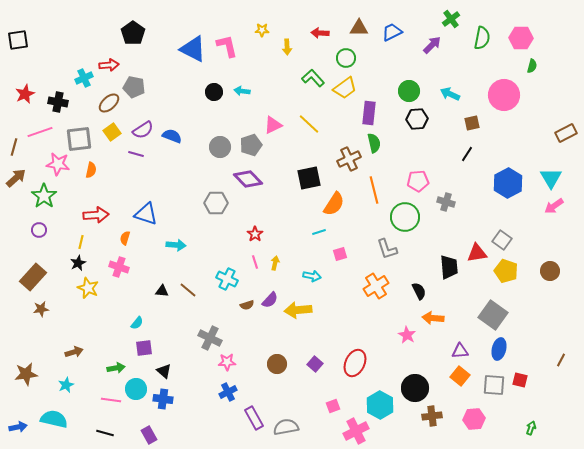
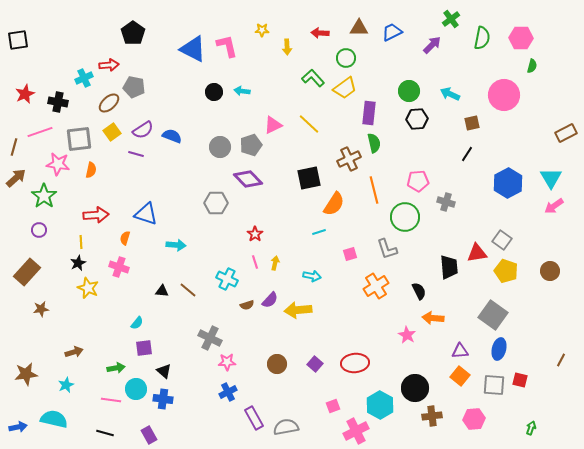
yellow line at (81, 242): rotated 16 degrees counterclockwise
pink square at (340, 254): moved 10 px right
brown rectangle at (33, 277): moved 6 px left, 5 px up
red ellipse at (355, 363): rotated 60 degrees clockwise
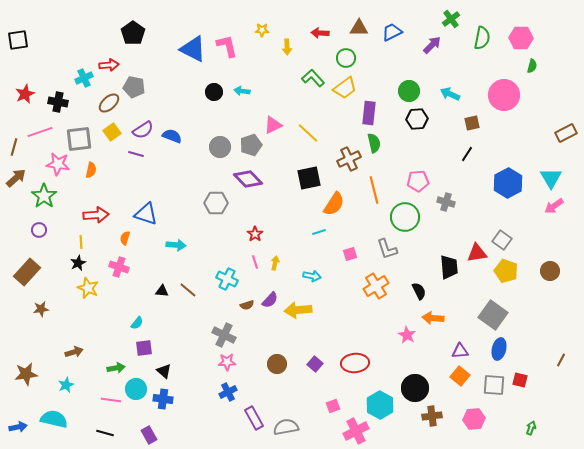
yellow line at (309, 124): moved 1 px left, 9 px down
gray cross at (210, 338): moved 14 px right, 3 px up
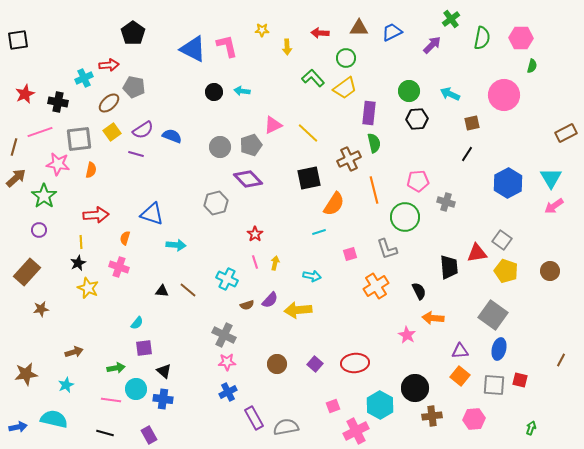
gray hexagon at (216, 203): rotated 15 degrees counterclockwise
blue triangle at (146, 214): moved 6 px right
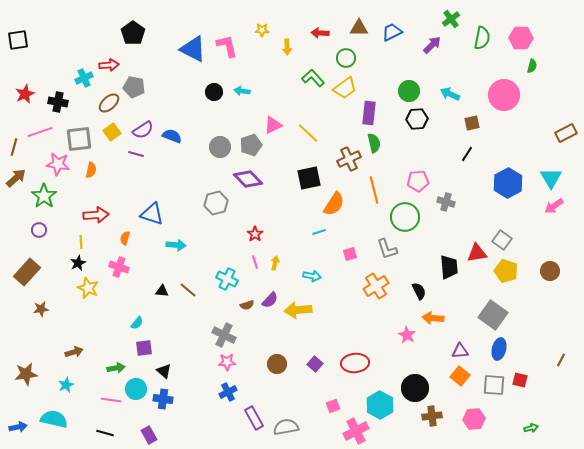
green arrow at (531, 428): rotated 56 degrees clockwise
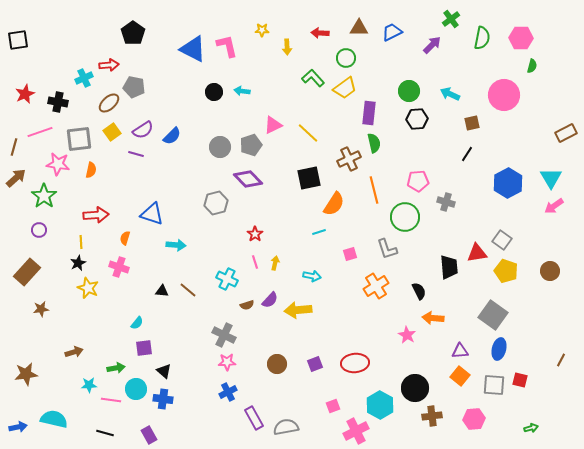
blue semicircle at (172, 136): rotated 114 degrees clockwise
purple square at (315, 364): rotated 28 degrees clockwise
cyan star at (66, 385): moved 23 px right; rotated 21 degrees clockwise
